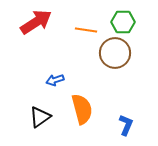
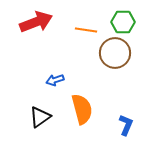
red arrow: rotated 12 degrees clockwise
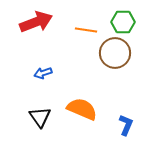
blue arrow: moved 12 px left, 7 px up
orange semicircle: rotated 52 degrees counterclockwise
black triangle: rotated 30 degrees counterclockwise
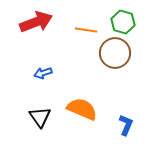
green hexagon: rotated 15 degrees clockwise
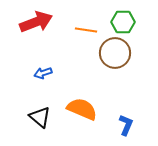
green hexagon: rotated 15 degrees counterclockwise
black triangle: rotated 15 degrees counterclockwise
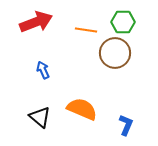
blue arrow: moved 3 px up; rotated 84 degrees clockwise
